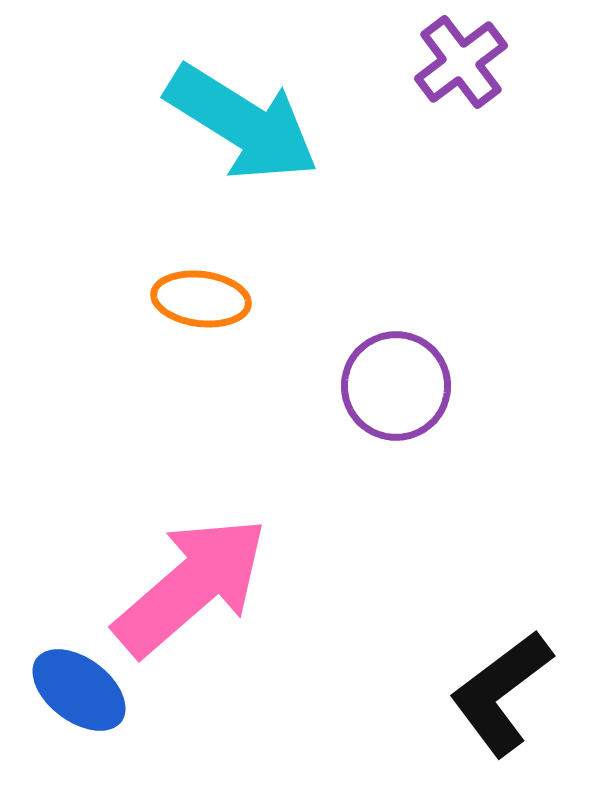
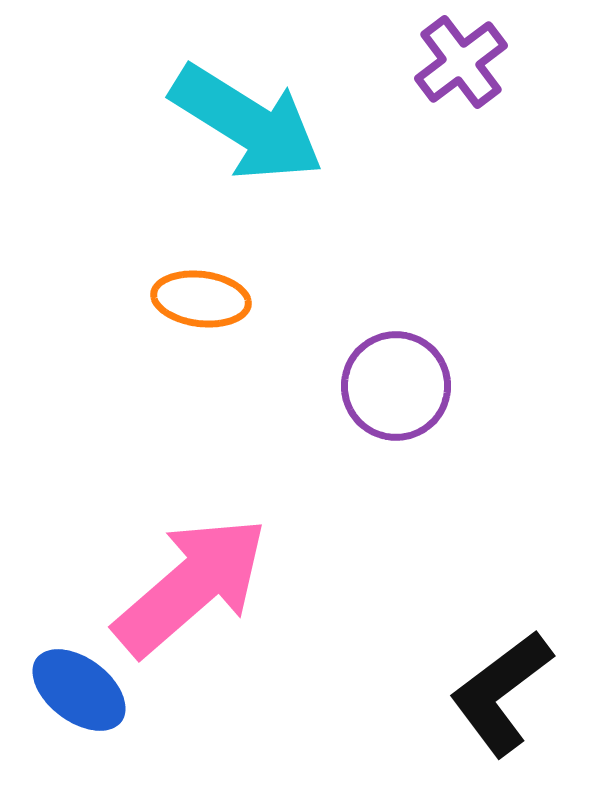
cyan arrow: moved 5 px right
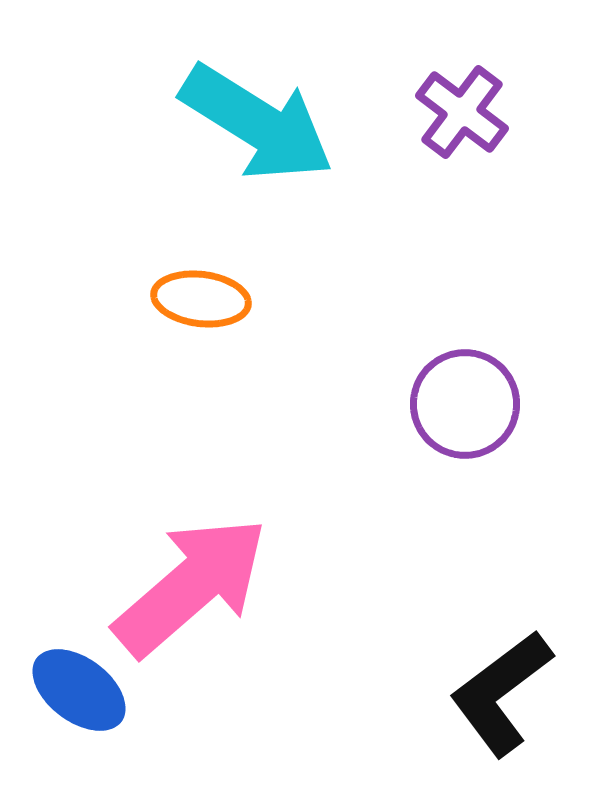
purple cross: moved 1 px right, 50 px down; rotated 16 degrees counterclockwise
cyan arrow: moved 10 px right
purple circle: moved 69 px right, 18 px down
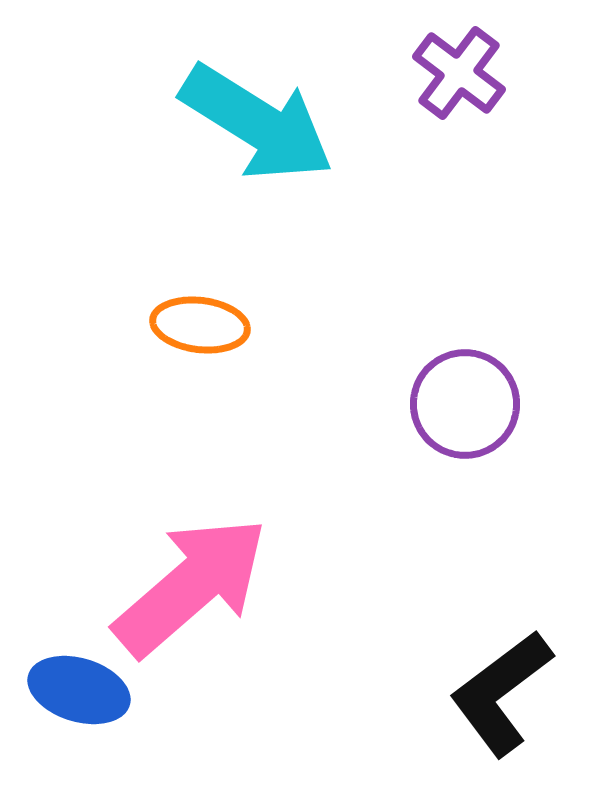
purple cross: moved 3 px left, 39 px up
orange ellipse: moved 1 px left, 26 px down
blue ellipse: rotated 20 degrees counterclockwise
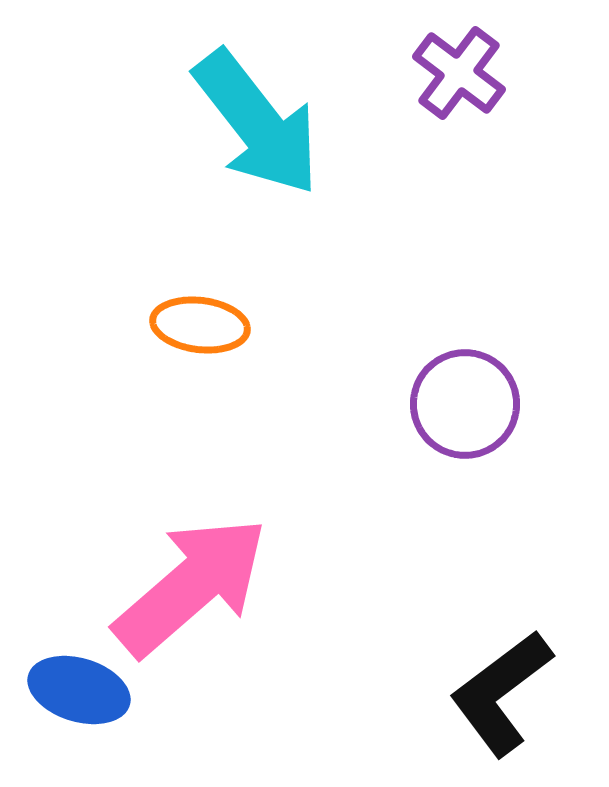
cyan arrow: rotated 20 degrees clockwise
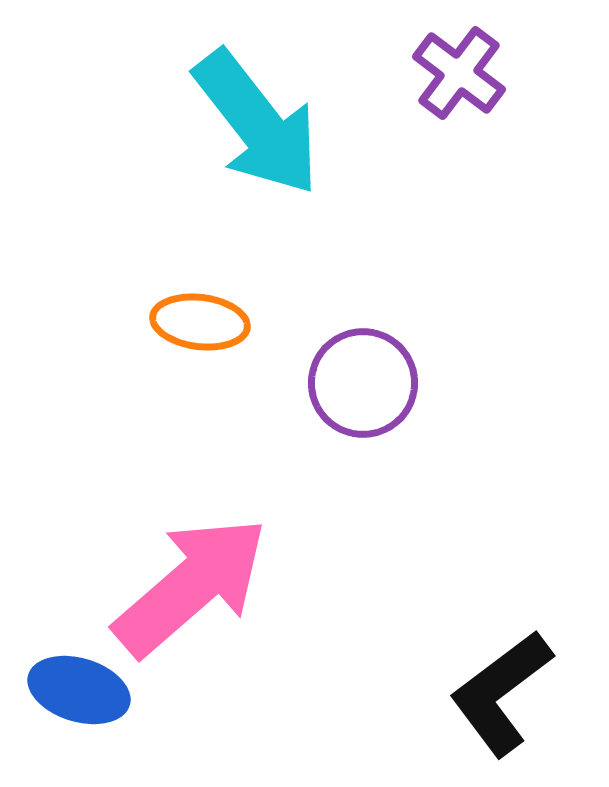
orange ellipse: moved 3 px up
purple circle: moved 102 px left, 21 px up
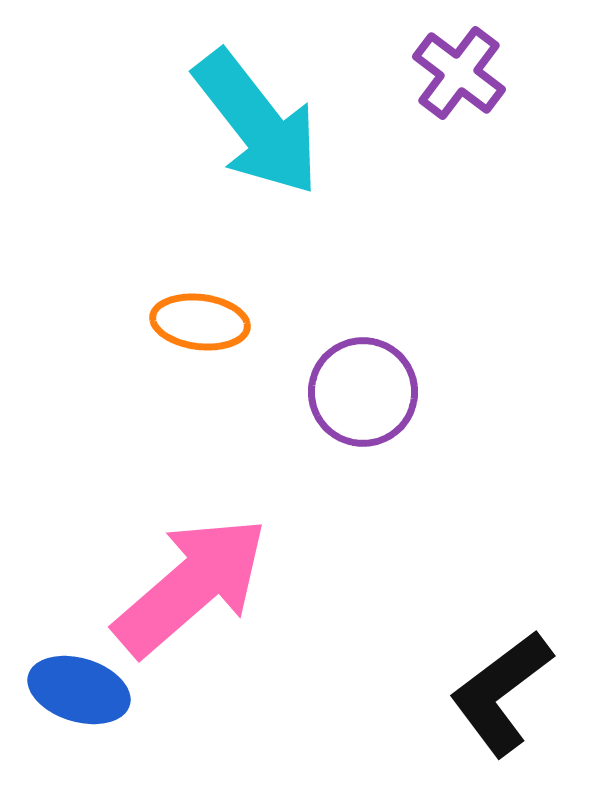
purple circle: moved 9 px down
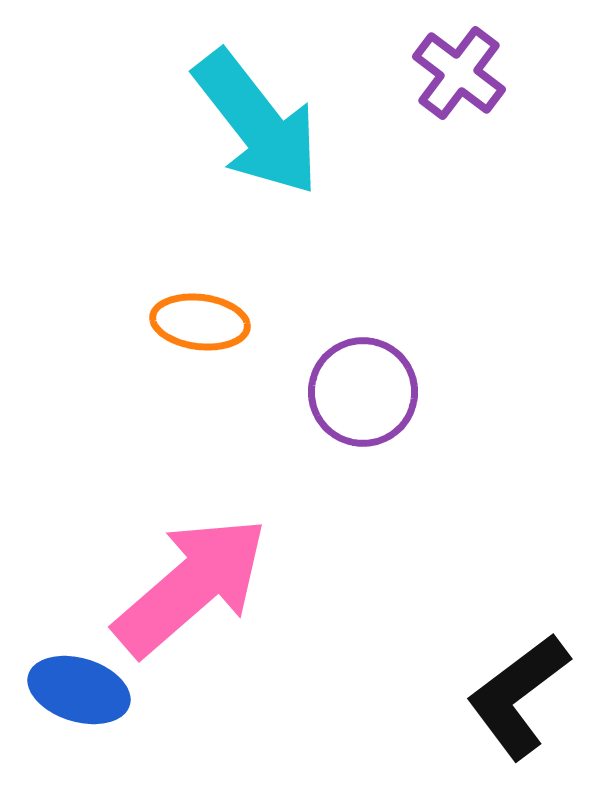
black L-shape: moved 17 px right, 3 px down
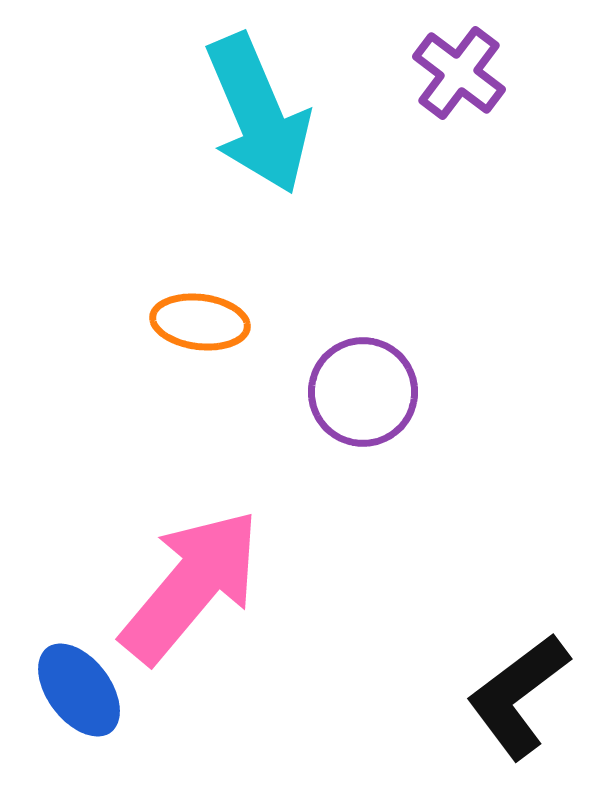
cyan arrow: moved 1 px right, 9 px up; rotated 15 degrees clockwise
pink arrow: rotated 9 degrees counterclockwise
blue ellipse: rotated 36 degrees clockwise
